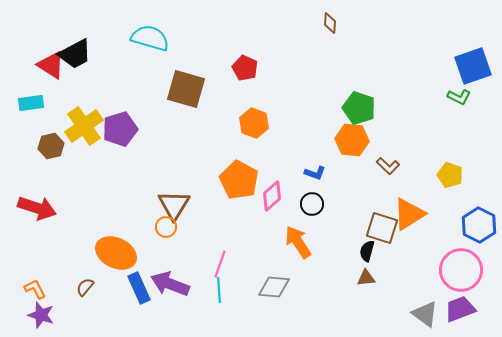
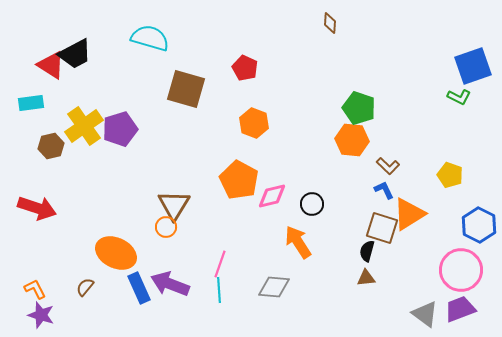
blue L-shape at (315, 173): moved 69 px right, 17 px down; rotated 135 degrees counterclockwise
pink diamond at (272, 196): rotated 28 degrees clockwise
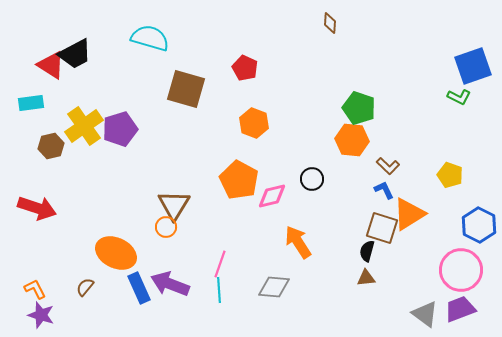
black circle at (312, 204): moved 25 px up
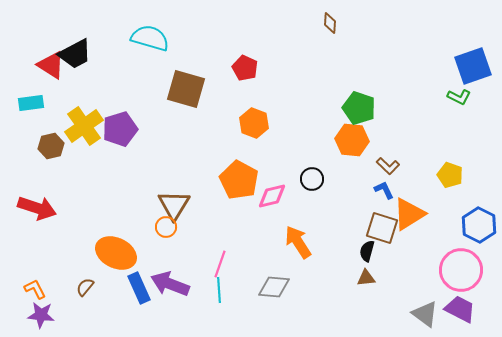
purple trapezoid at (460, 309): rotated 48 degrees clockwise
purple star at (41, 315): rotated 12 degrees counterclockwise
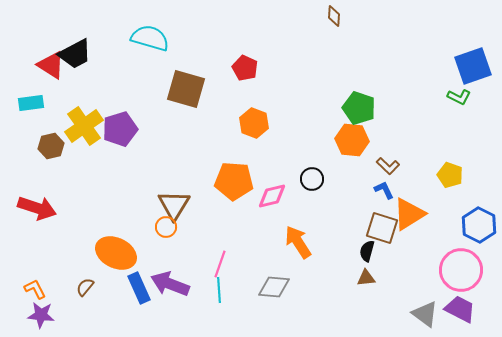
brown diamond at (330, 23): moved 4 px right, 7 px up
orange pentagon at (239, 180): moved 5 px left, 1 px down; rotated 24 degrees counterclockwise
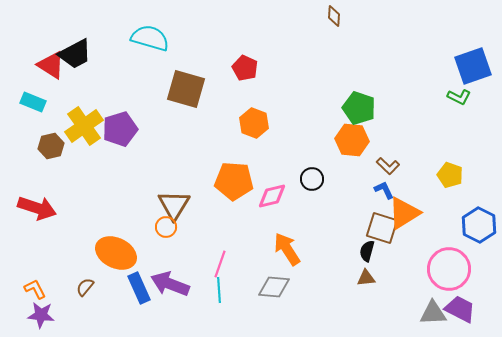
cyan rectangle at (31, 103): moved 2 px right, 1 px up; rotated 30 degrees clockwise
orange triangle at (409, 214): moved 5 px left, 1 px up
orange arrow at (298, 242): moved 11 px left, 7 px down
pink circle at (461, 270): moved 12 px left, 1 px up
gray triangle at (425, 314): moved 8 px right, 1 px up; rotated 40 degrees counterclockwise
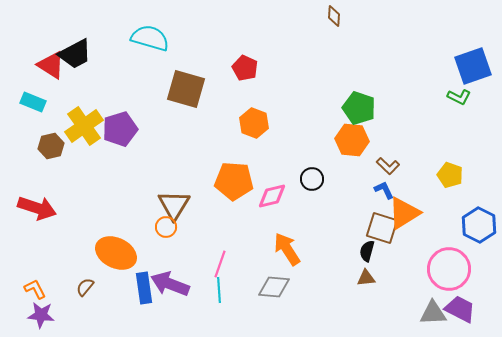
blue rectangle at (139, 288): moved 5 px right; rotated 16 degrees clockwise
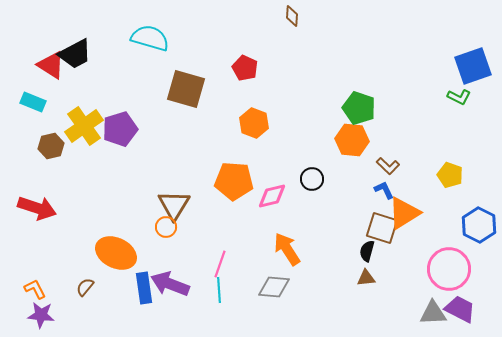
brown diamond at (334, 16): moved 42 px left
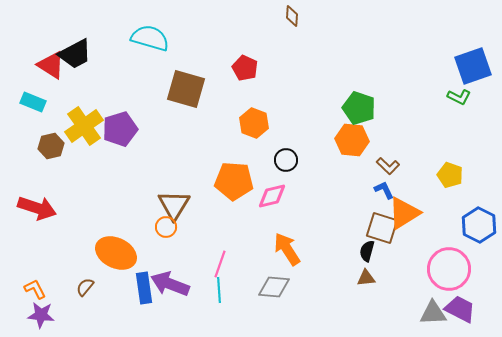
black circle at (312, 179): moved 26 px left, 19 px up
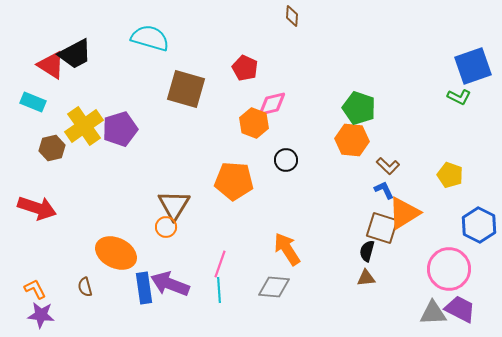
brown hexagon at (51, 146): moved 1 px right, 2 px down
pink diamond at (272, 196): moved 92 px up
brown semicircle at (85, 287): rotated 54 degrees counterclockwise
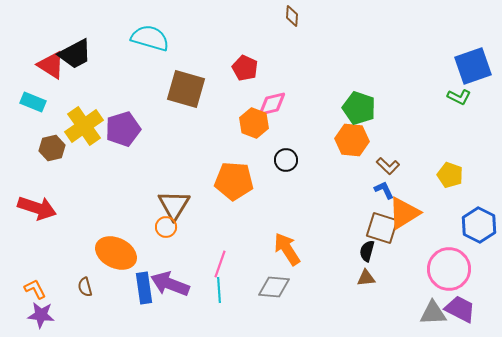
purple pentagon at (120, 129): moved 3 px right
